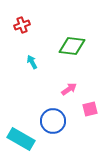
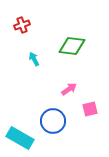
cyan arrow: moved 2 px right, 3 px up
cyan rectangle: moved 1 px left, 1 px up
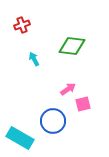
pink arrow: moved 1 px left
pink square: moved 7 px left, 5 px up
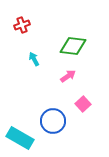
green diamond: moved 1 px right
pink arrow: moved 13 px up
pink square: rotated 28 degrees counterclockwise
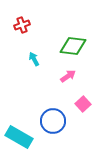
cyan rectangle: moved 1 px left, 1 px up
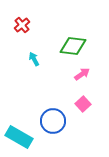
red cross: rotated 21 degrees counterclockwise
pink arrow: moved 14 px right, 2 px up
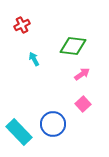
red cross: rotated 14 degrees clockwise
blue circle: moved 3 px down
cyan rectangle: moved 5 px up; rotated 16 degrees clockwise
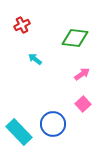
green diamond: moved 2 px right, 8 px up
cyan arrow: moved 1 px right; rotated 24 degrees counterclockwise
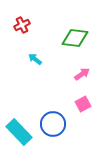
pink square: rotated 14 degrees clockwise
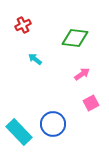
red cross: moved 1 px right
pink square: moved 8 px right, 1 px up
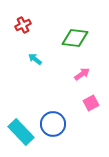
cyan rectangle: moved 2 px right
